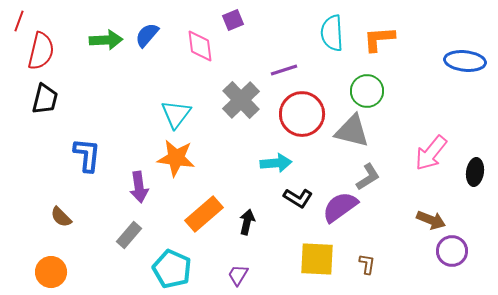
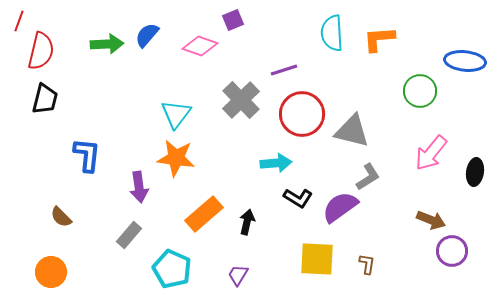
green arrow: moved 1 px right, 4 px down
pink diamond: rotated 64 degrees counterclockwise
green circle: moved 53 px right
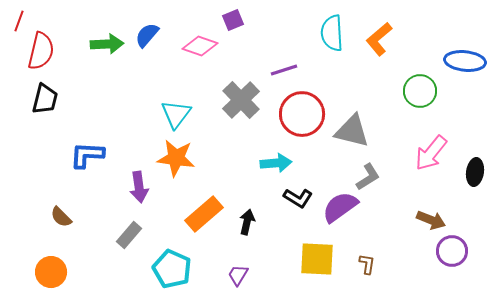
orange L-shape: rotated 36 degrees counterclockwise
blue L-shape: rotated 93 degrees counterclockwise
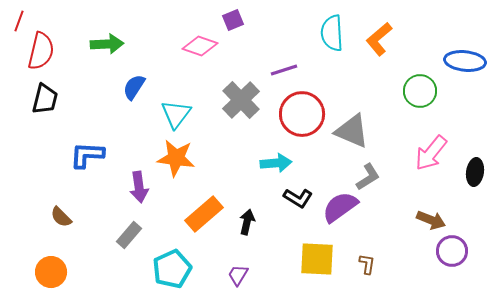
blue semicircle: moved 13 px left, 52 px down; rotated 8 degrees counterclockwise
gray triangle: rotated 9 degrees clockwise
cyan pentagon: rotated 24 degrees clockwise
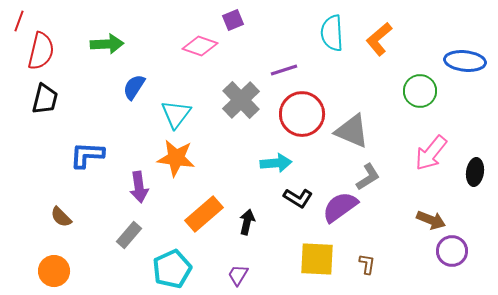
orange circle: moved 3 px right, 1 px up
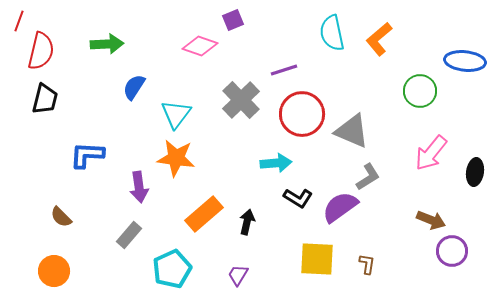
cyan semicircle: rotated 9 degrees counterclockwise
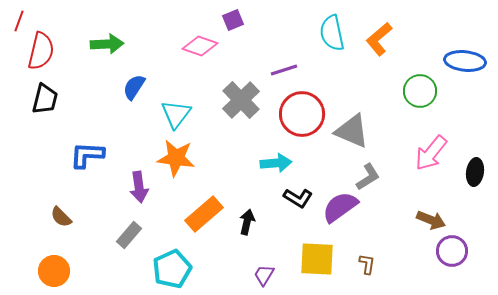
purple trapezoid: moved 26 px right
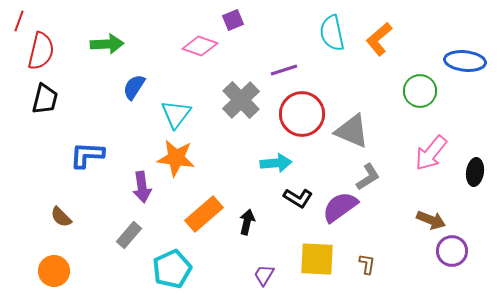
purple arrow: moved 3 px right
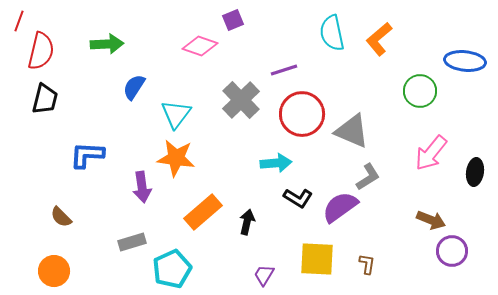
orange rectangle: moved 1 px left, 2 px up
gray rectangle: moved 3 px right, 7 px down; rotated 32 degrees clockwise
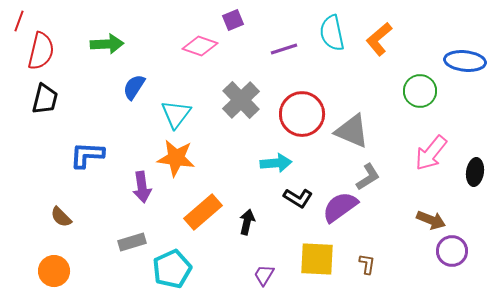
purple line: moved 21 px up
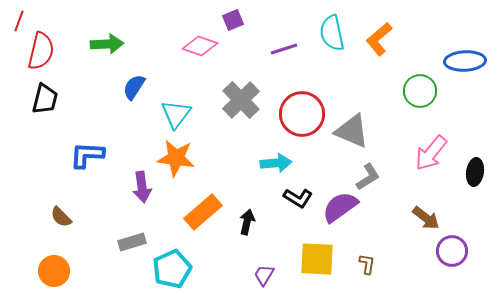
blue ellipse: rotated 9 degrees counterclockwise
brown arrow: moved 5 px left, 2 px up; rotated 16 degrees clockwise
